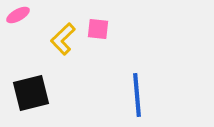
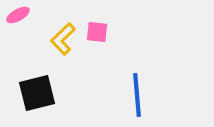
pink square: moved 1 px left, 3 px down
black square: moved 6 px right
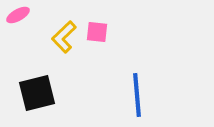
yellow L-shape: moved 1 px right, 2 px up
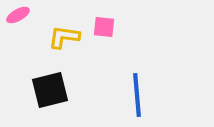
pink square: moved 7 px right, 5 px up
yellow L-shape: rotated 52 degrees clockwise
black square: moved 13 px right, 3 px up
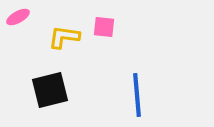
pink ellipse: moved 2 px down
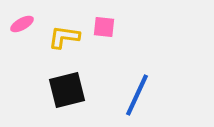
pink ellipse: moved 4 px right, 7 px down
black square: moved 17 px right
blue line: rotated 30 degrees clockwise
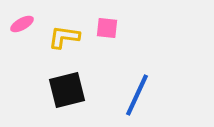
pink square: moved 3 px right, 1 px down
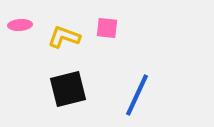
pink ellipse: moved 2 px left, 1 px down; rotated 25 degrees clockwise
yellow L-shape: rotated 12 degrees clockwise
black square: moved 1 px right, 1 px up
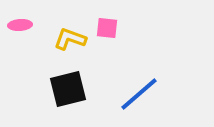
yellow L-shape: moved 6 px right, 2 px down
blue line: moved 2 px right, 1 px up; rotated 24 degrees clockwise
